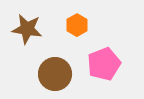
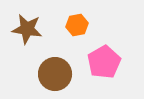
orange hexagon: rotated 20 degrees clockwise
pink pentagon: moved 2 px up; rotated 8 degrees counterclockwise
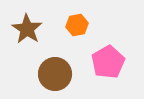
brown star: rotated 24 degrees clockwise
pink pentagon: moved 4 px right
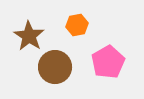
brown star: moved 2 px right, 7 px down
brown circle: moved 7 px up
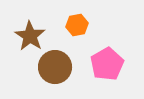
brown star: moved 1 px right
pink pentagon: moved 1 px left, 2 px down
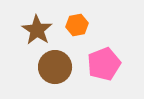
brown star: moved 7 px right, 6 px up
pink pentagon: moved 3 px left; rotated 8 degrees clockwise
